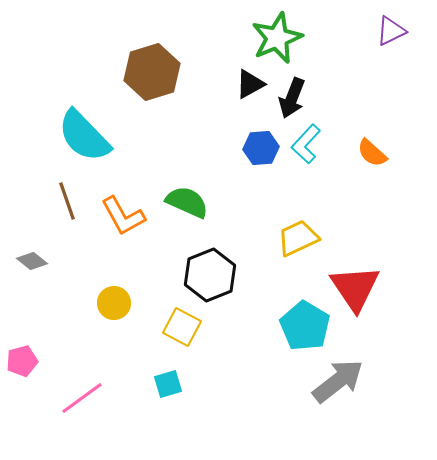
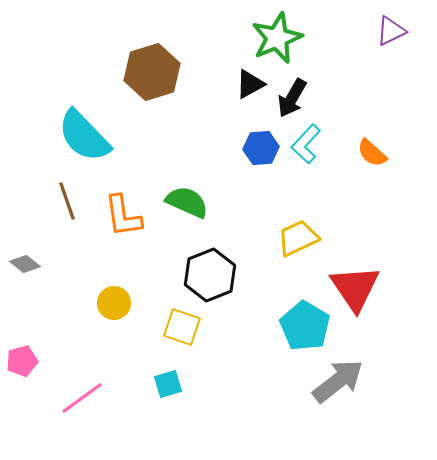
black arrow: rotated 9 degrees clockwise
orange L-shape: rotated 21 degrees clockwise
gray diamond: moved 7 px left, 3 px down
yellow square: rotated 9 degrees counterclockwise
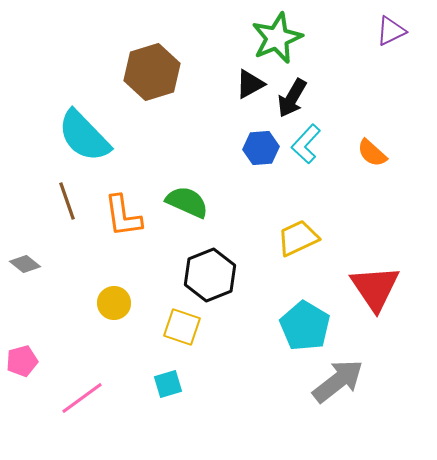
red triangle: moved 20 px right
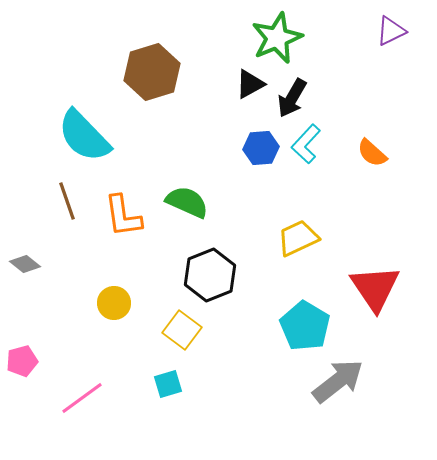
yellow square: moved 3 px down; rotated 18 degrees clockwise
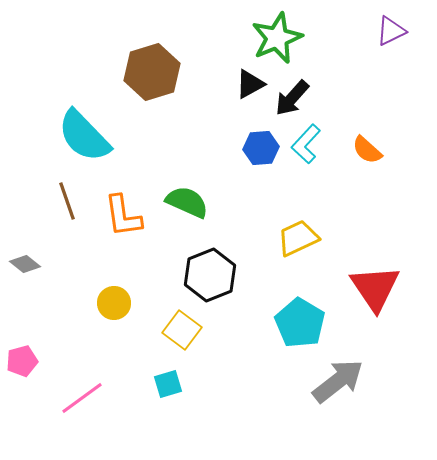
black arrow: rotated 12 degrees clockwise
orange semicircle: moved 5 px left, 3 px up
cyan pentagon: moved 5 px left, 3 px up
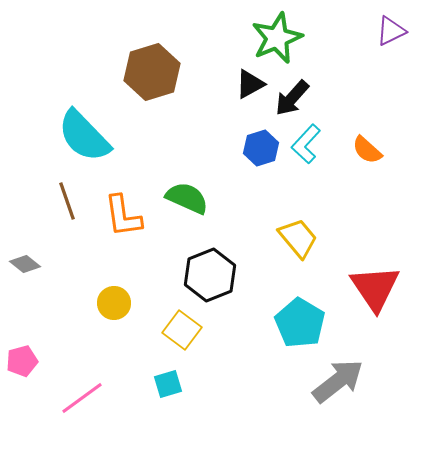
blue hexagon: rotated 12 degrees counterclockwise
green semicircle: moved 4 px up
yellow trapezoid: rotated 75 degrees clockwise
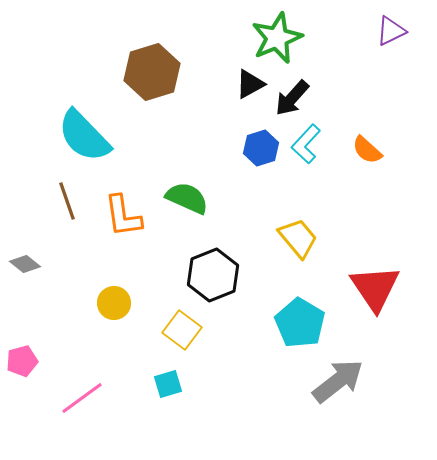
black hexagon: moved 3 px right
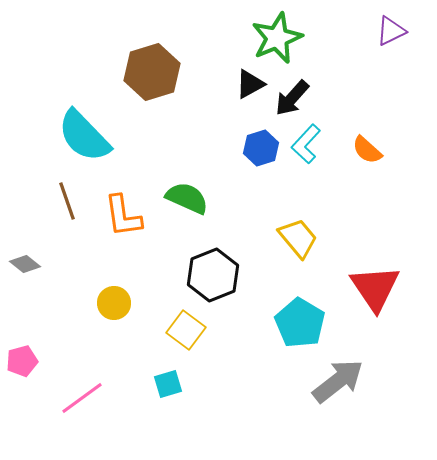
yellow square: moved 4 px right
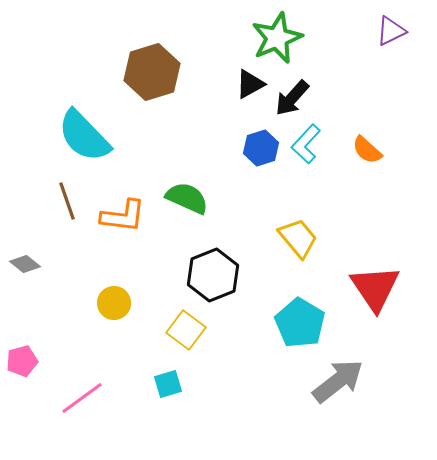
orange L-shape: rotated 75 degrees counterclockwise
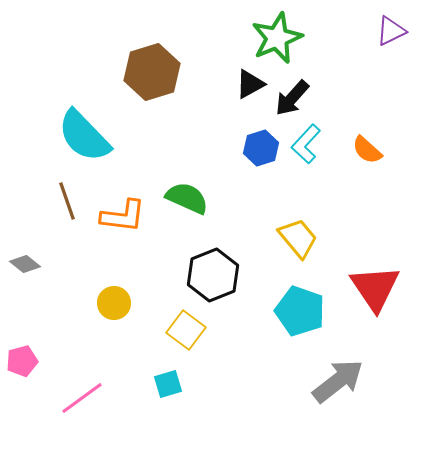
cyan pentagon: moved 12 px up; rotated 12 degrees counterclockwise
